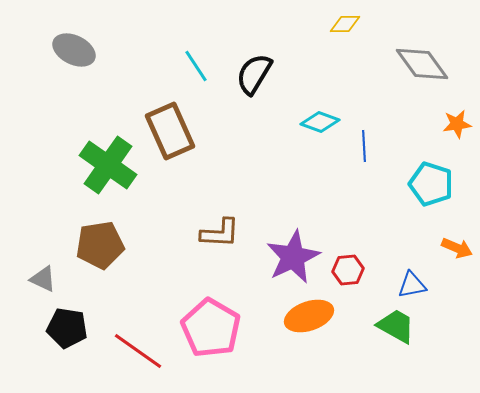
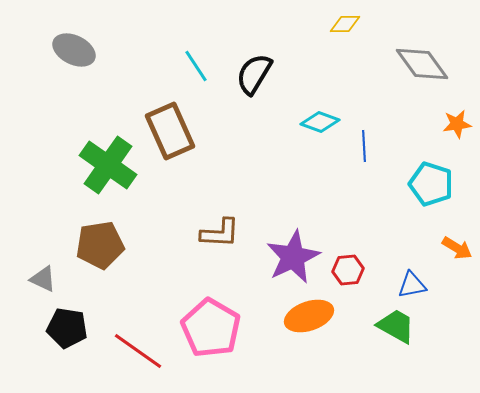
orange arrow: rotated 8 degrees clockwise
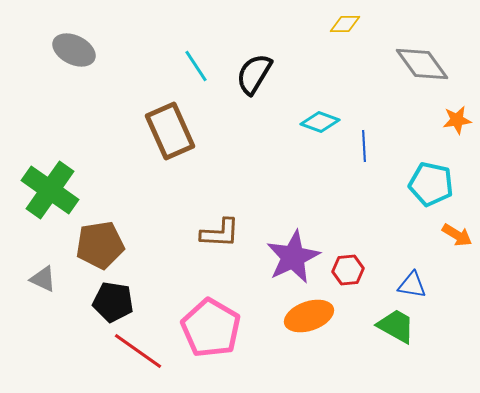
orange star: moved 4 px up
green cross: moved 58 px left, 25 px down
cyan pentagon: rotated 6 degrees counterclockwise
orange arrow: moved 13 px up
blue triangle: rotated 20 degrees clockwise
black pentagon: moved 46 px right, 26 px up
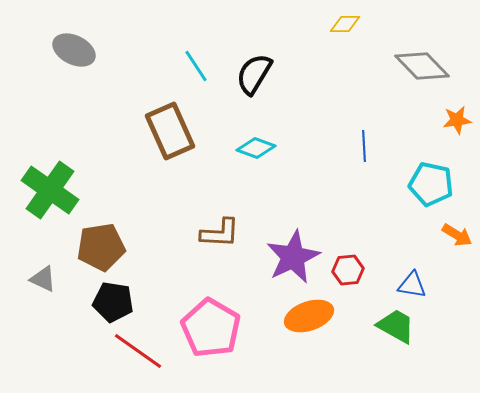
gray diamond: moved 2 px down; rotated 8 degrees counterclockwise
cyan diamond: moved 64 px left, 26 px down
brown pentagon: moved 1 px right, 2 px down
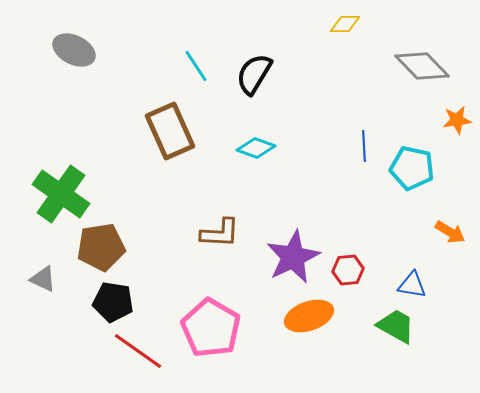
cyan pentagon: moved 19 px left, 16 px up
green cross: moved 11 px right, 4 px down
orange arrow: moved 7 px left, 3 px up
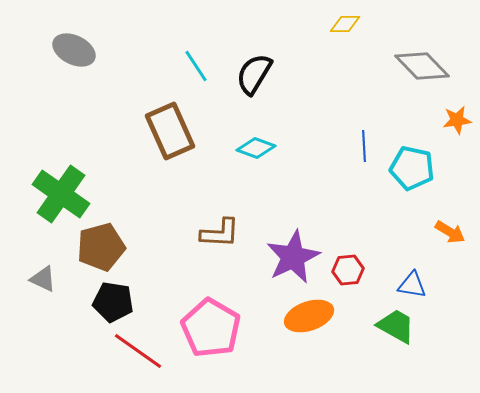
brown pentagon: rotated 6 degrees counterclockwise
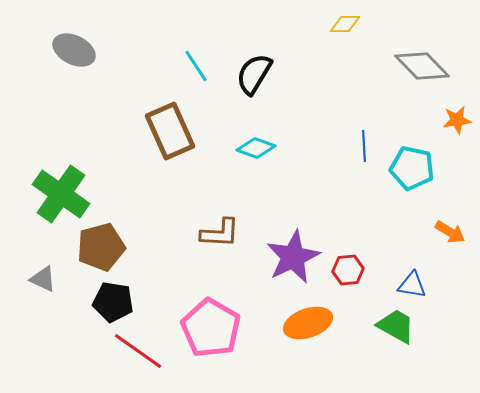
orange ellipse: moved 1 px left, 7 px down
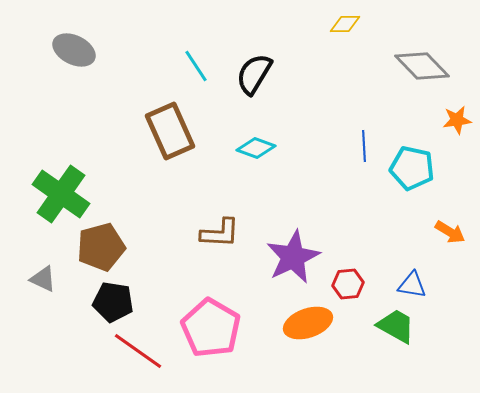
red hexagon: moved 14 px down
